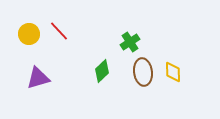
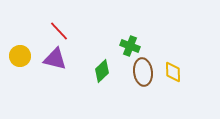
yellow circle: moved 9 px left, 22 px down
green cross: moved 4 px down; rotated 36 degrees counterclockwise
purple triangle: moved 17 px right, 19 px up; rotated 30 degrees clockwise
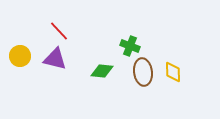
green diamond: rotated 50 degrees clockwise
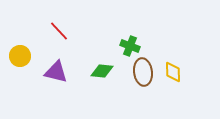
purple triangle: moved 1 px right, 13 px down
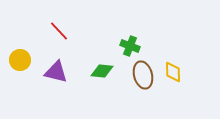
yellow circle: moved 4 px down
brown ellipse: moved 3 px down; rotated 8 degrees counterclockwise
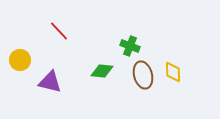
purple triangle: moved 6 px left, 10 px down
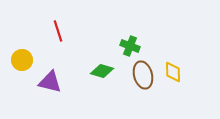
red line: moved 1 px left; rotated 25 degrees clockwise
yellow circle: moved 2 px right
green diamond: rotated 10 degrees clockwise
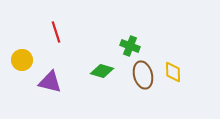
red line: moved 2 px left, 1 px down
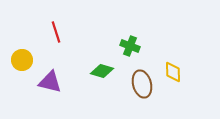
brown ellipse: moved 1 px left, 9 px down
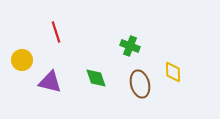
green diamond: moved 6 px left, 7 px down; rotated 55 degrees clockwise
brown ellipse: moved 2 px left
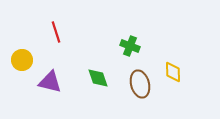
green diamond: moved 2 px right
